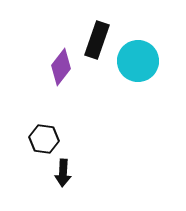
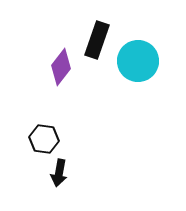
black arrow: moved 4 px left; rotated 8 degrees clockwise
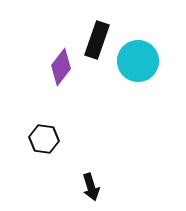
black arrow: moved 32 px right, 14 px down; rotated 28 degrees counterclockwise
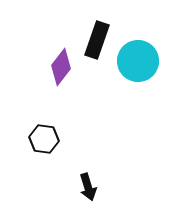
black arrow: moved 3 px left
